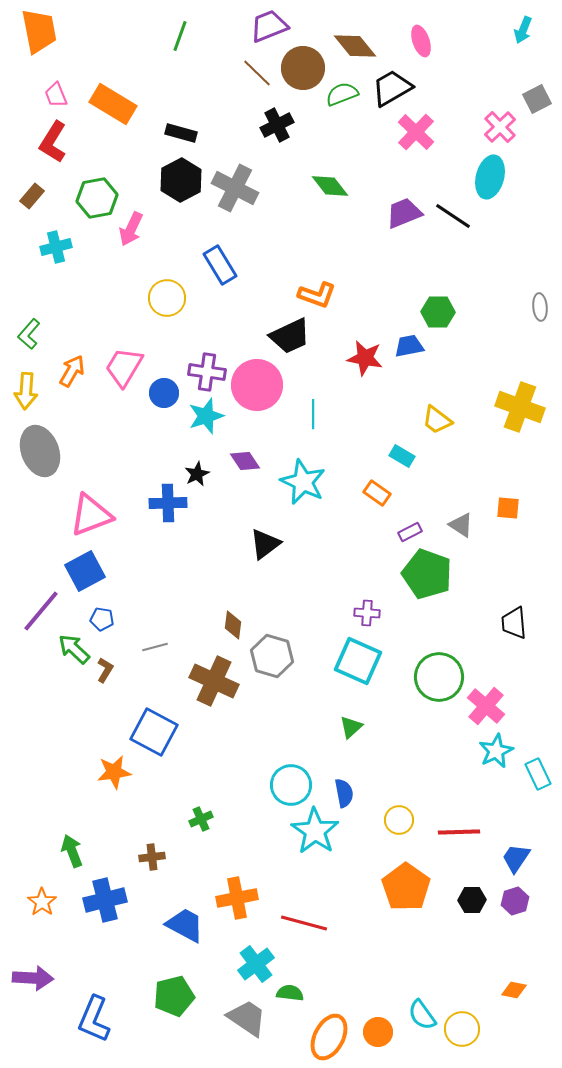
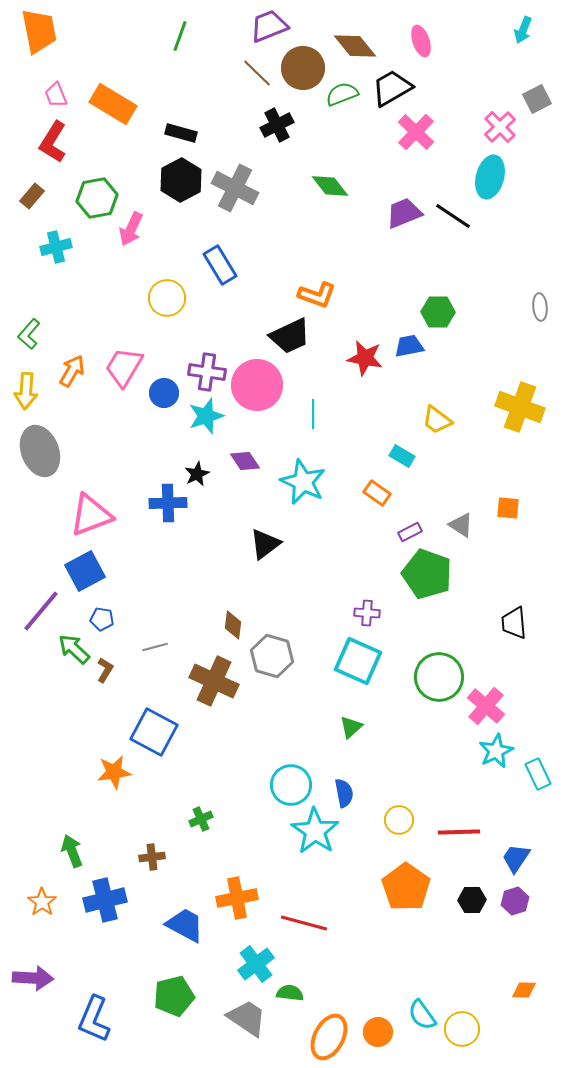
orange diamond at (514, 990): moved 10 px right; rotated 10 degrees counterclockwise
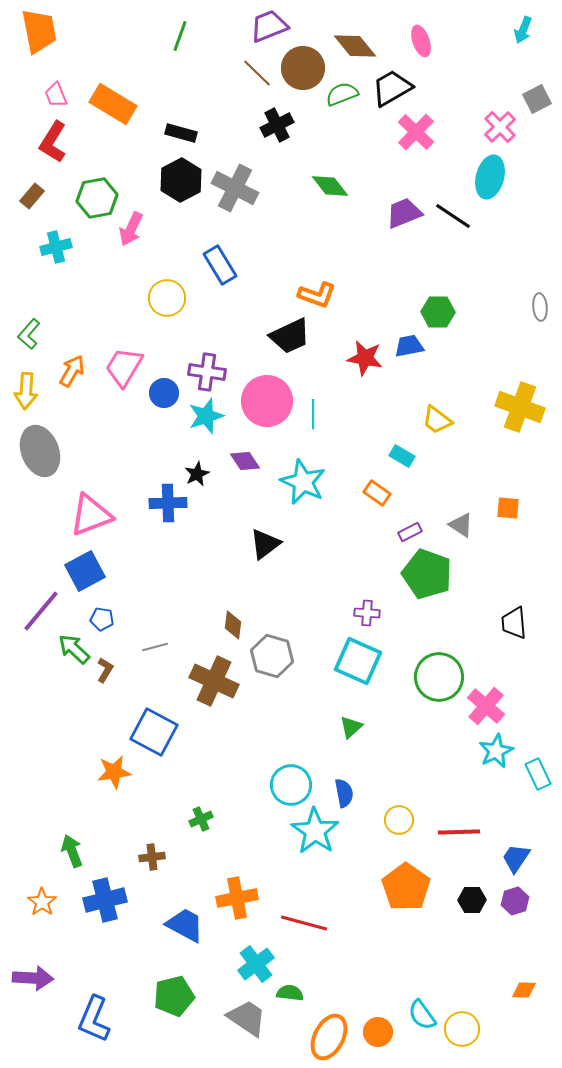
pink circle at (257, 385): moved 10 px right, 16 px down
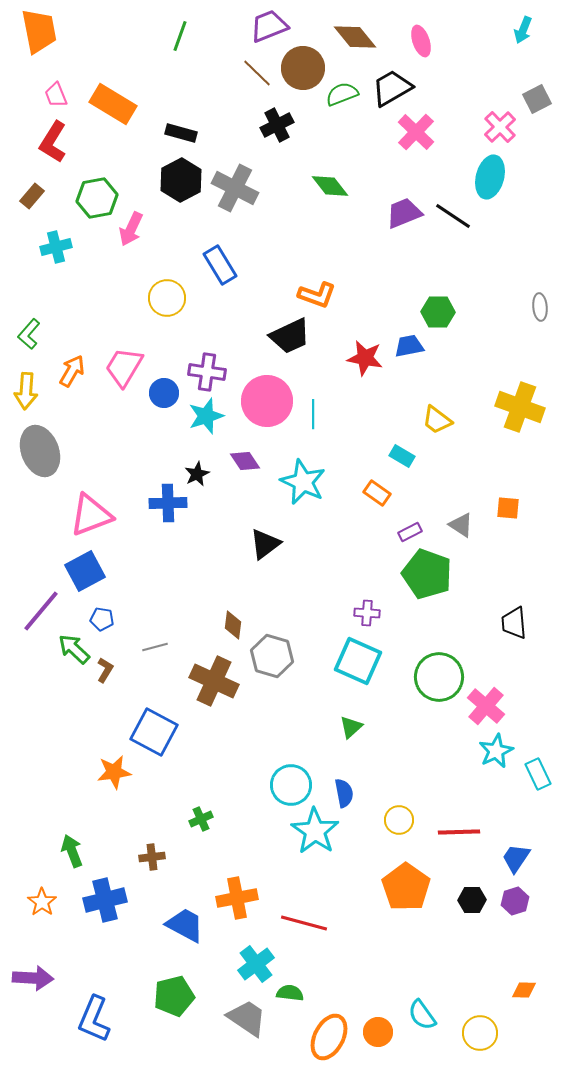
brown diamond at (355, 46): moved 9 px up
yellow circle at (462, 1029): moved 18 px right, 4 px down
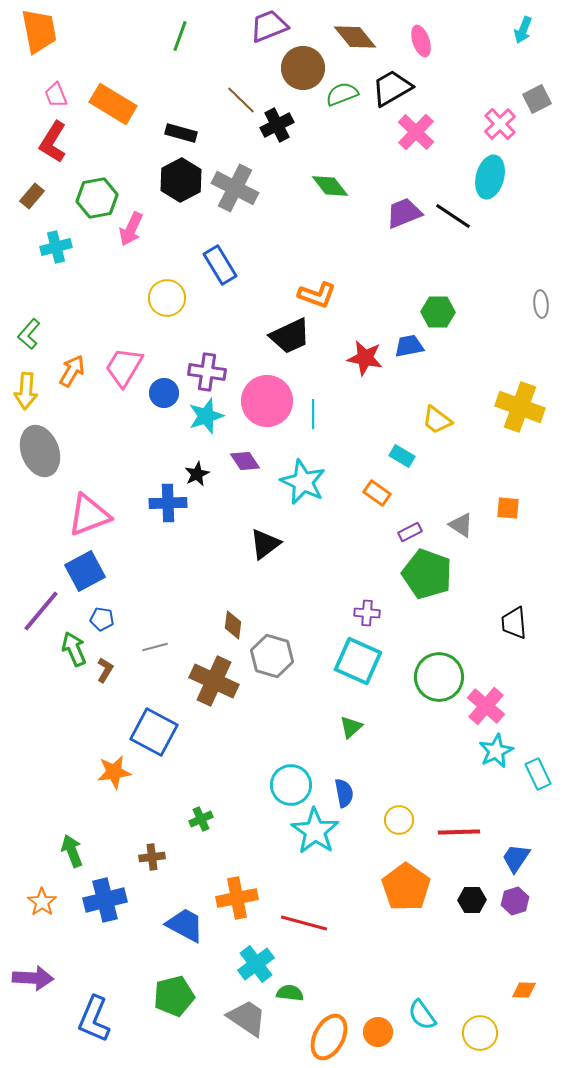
brown line at (257, 73): moved 16 px left, 27 px down
pink cross at (500, 127): moved 3 px up
gray ellipse at (540, 307): moved 1 px right, 3 px up
pink triangle at (91, 515): moved 2 px left
green arrow at (74, 649): rotated 24 degrees clockwise
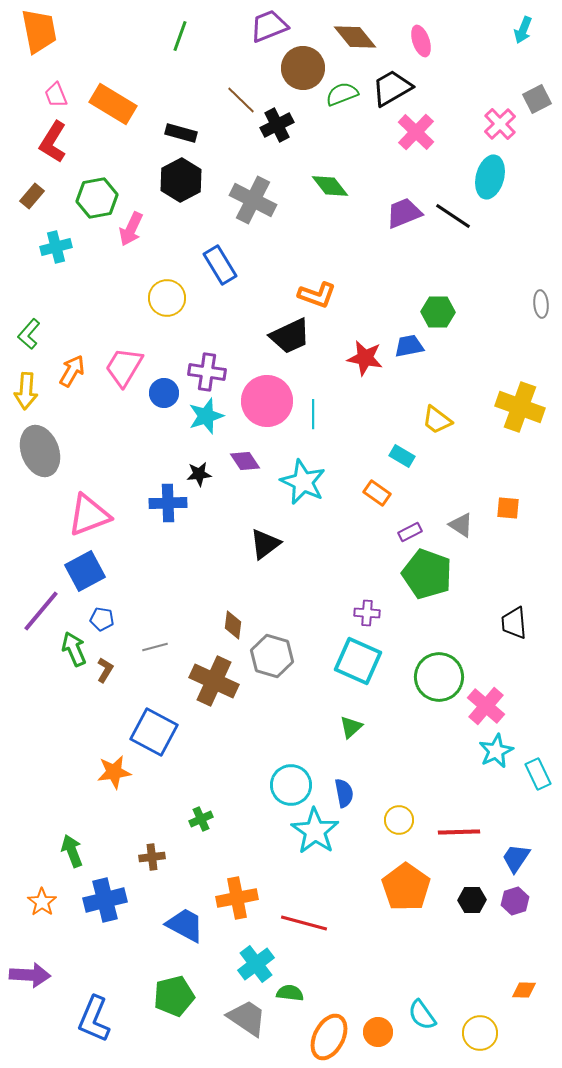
gray cross at (235, 188): moved 18 px right, 12 px down
black star at (197, 474): moved 2 px right; rotated 20 degrees clockwise
purple arrow at (33, 978): moved 3 px left, 3 px up
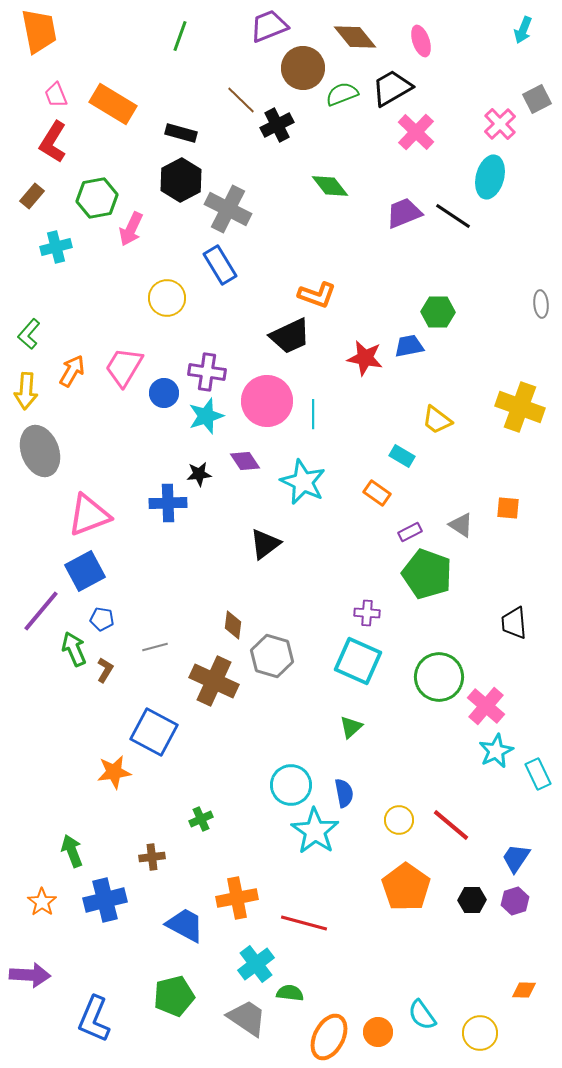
gray cross at (253, 200): moved 25 px left, 9 px down
red line at (459, 832): moved 8 px left, 7 px up; rotated 42 degrees clockwise
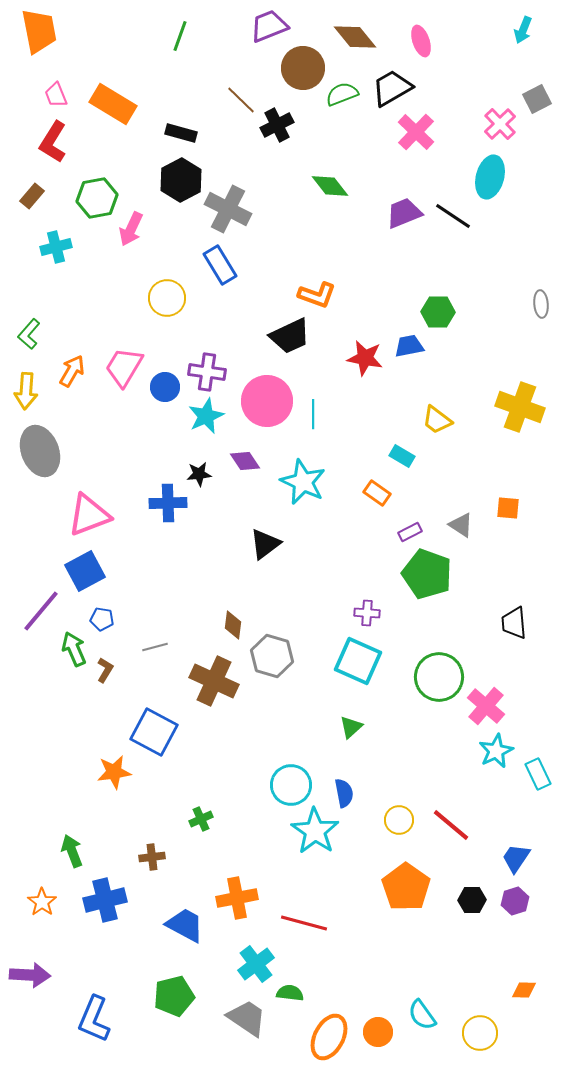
blue circle at (164, 393): moved 1 px right, 6 px up
cyan star at (206, 416): rotated 6 degrees counterclockwise
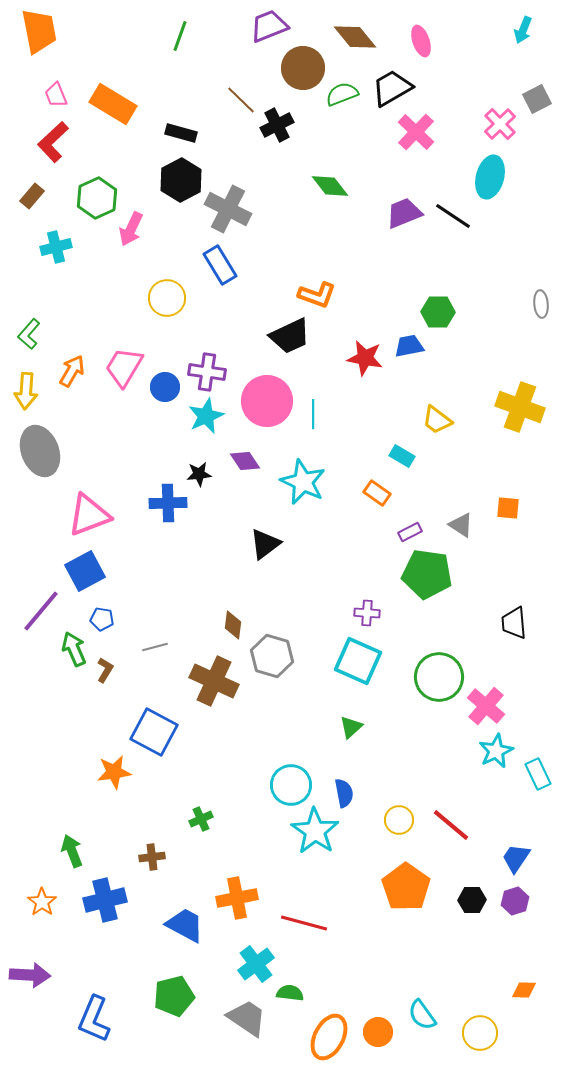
red L-shape at (53, 142): rotated 15 degrees clockwise
green hexagon at (97, 198): rotated 15 degrees counterclockwise
green pentagon at (427, 574): rotated 12 degrees counterclockwise
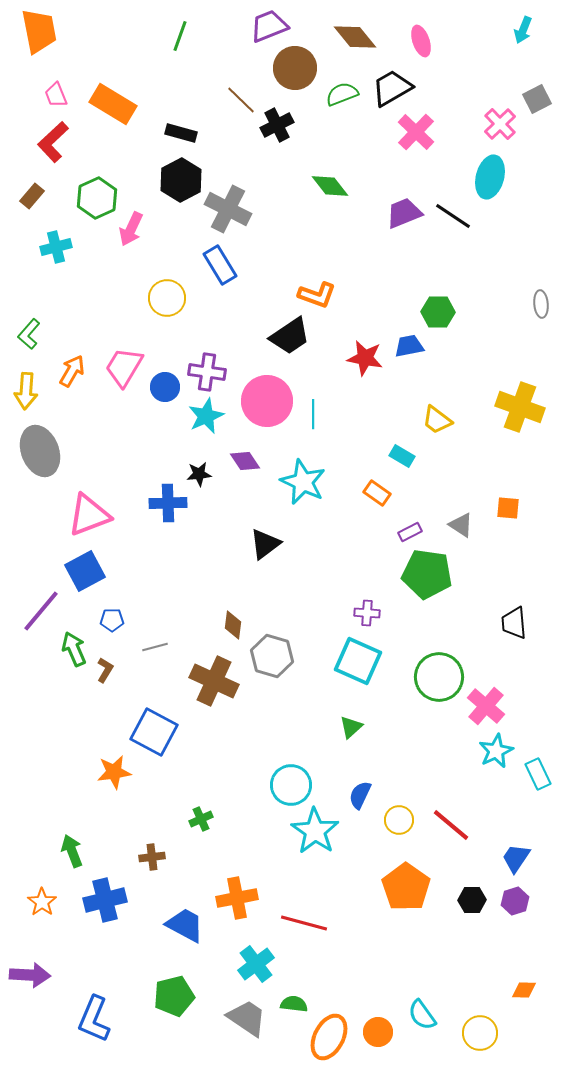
brown circle at (303, 68): moved 8 px left
black trapezoid at (290, 336): rotated 9 degrees counterclockwise
blue pentagon at (102, 619): moved 10 px right, 1 px down; rotated 10 degrees counterclockwise
blue semicircle at (344, 793): moved 16 px right, 2 px down; rotated 144 degrees counterclockwise
green semicircle at (290, 993): moved 4 px right, 11 px down
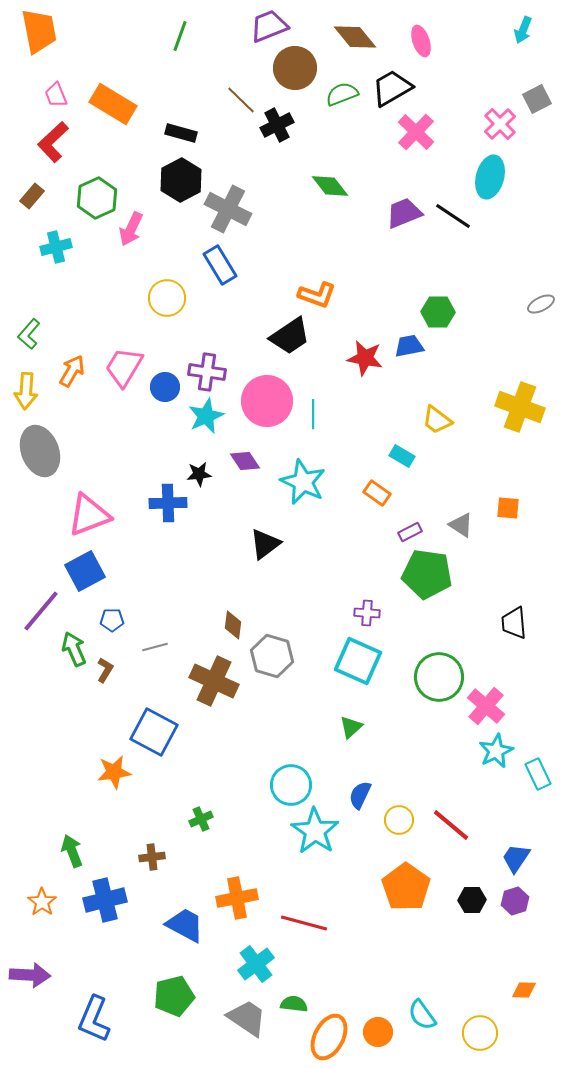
gray ellipse at (541, 304): rotated 68 degrees clockwise
